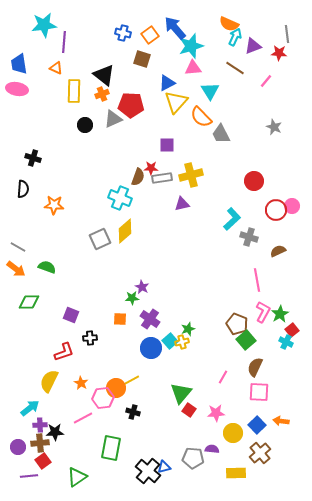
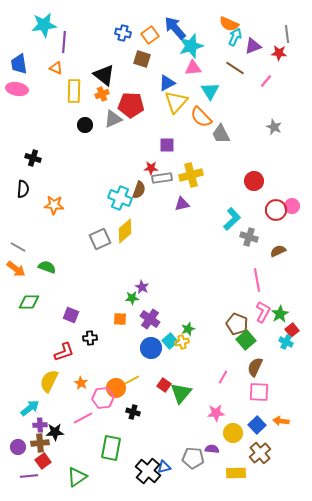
brown semicircle at (138, 177): moved 1 px right, 13 px down
red square at (189, 410): moved 25 px left, 25 px up
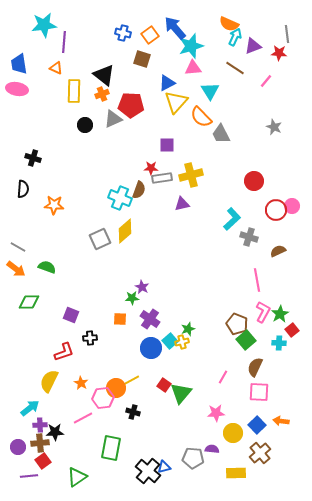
cyan cross at (286, 342): moved 7 px left, 1 px down; rotated 24 degrees counterclockwise
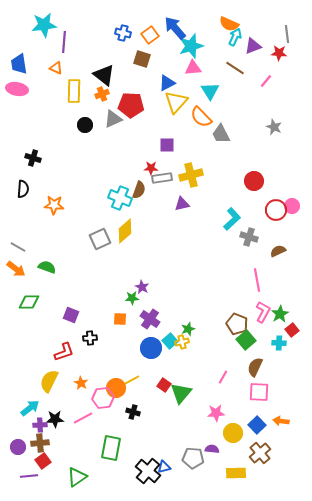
black star at (55, 432): moved 13 px up
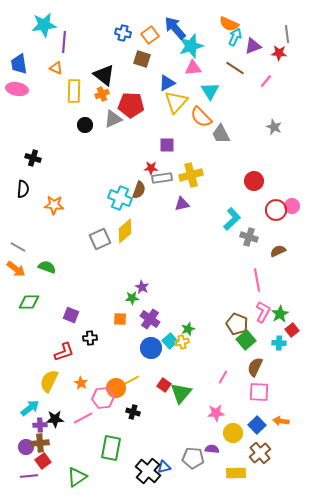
purple circle at (18, 447): moved 8 px right
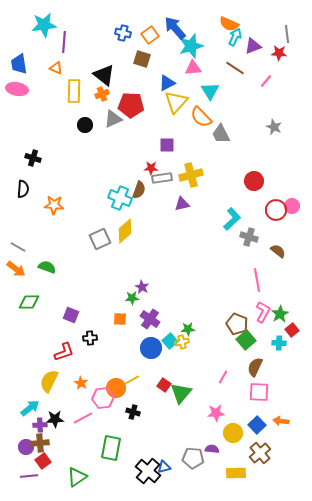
brown semicircle at (278, 251): rotated 63 degrees clockwise
green star at (188, 329): rotated 16 degrees clockwise
